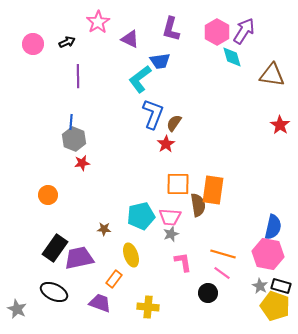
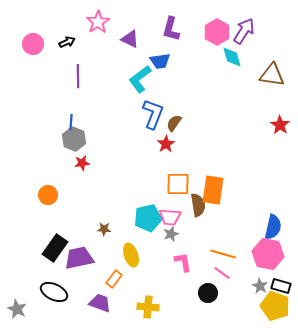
cyan pentagon at (141, 216): moved 7 px right, 2 px down
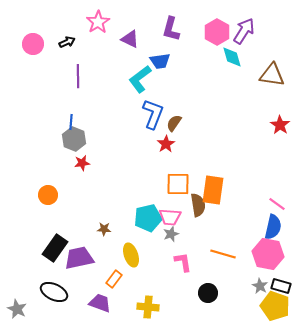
pink line at (222, 273): moved 55 px right, 69 px up
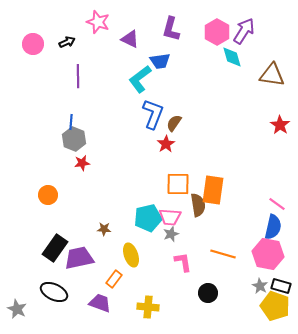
pink star at (98, 22): rotated 20 degrees counterclockwise
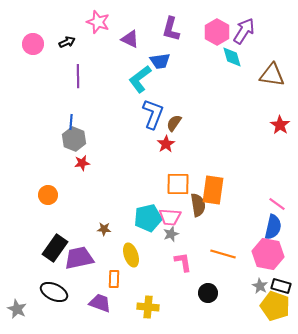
orange rectangle at (114, 279): rotated 36 degrees counterclockwise
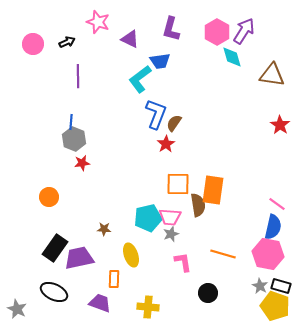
blue L-shape at (153, 114): moved 3 px right
orange circle at (48, 195): moved 1 px right, 2 px down
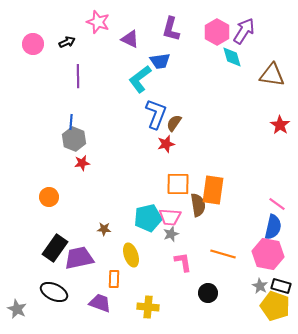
red star at (166, 144): rotated 18 degrees clockwise
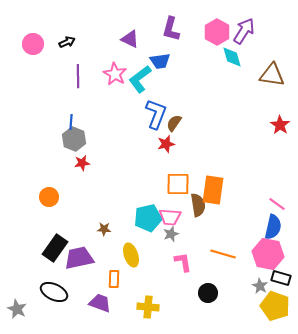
pink star at (98, 22): moved 17 px right, 52 px down; rotated 10 degrees clockwise
black rectangle at (281, 286): moved 8 px up
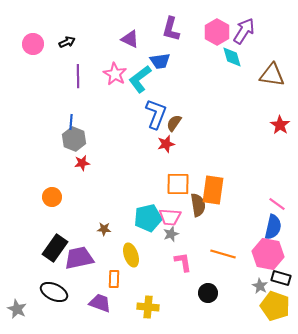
orange circle at (49, 197): moved 3 px right
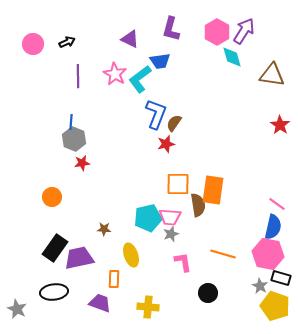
black ellipse at (54, 292): rotated 32 degrees counterclockwise
